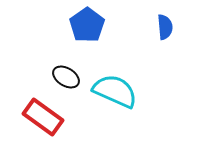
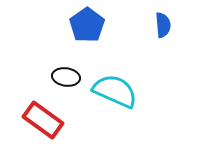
blue semicircle: moved 2 px left, 2 px up
black ellipse: rotated 24 degrees counterclockwise
red rectangle: moved 3 px down
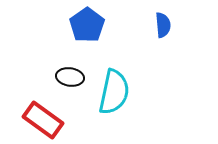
black ellipse: moved 4 px right
cyan semicircle: moved 1 px left, 1 px down; rotated 78 degrees clockwise
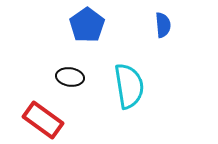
cyan semicircle: moved 15 px right, 6 px up; rotated 21 degrees counterclockwise
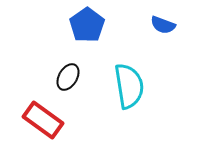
blue semicircle: rotated 115 degrees clockwise
black ellipse: moved 2 px left; rotated 68 degrees counterclockwise
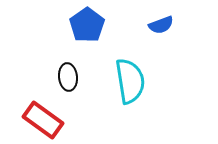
blue semicircle: moved 2 px left; rotated 40 degrees counterclockwise
black ellipse: rotated 36 degrees counterclockwise
cyan semicircle: moved 1 px right, 5 px up
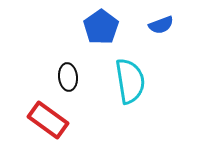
blue pentagon: moved 14 px right, 2 px down
red rectangle: moved 5 px right
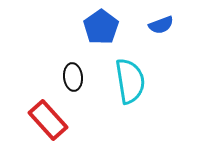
black ellipse: moved 5 px right
red rectangle: rotated 12 degrees clockwise
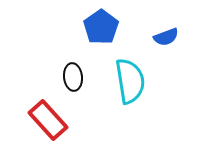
blue semicircle: moved 5 px right, 12 px down
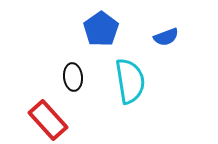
blue pentagon: moved 2 px down
